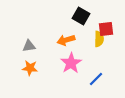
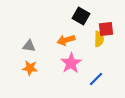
gray triangle: rotated 16 degrees clockwise
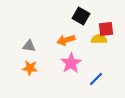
yellow semicircle: rotated 91 degrees counterclockwise
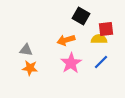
gray triangle: moved 3 px left, 4 px down
blue line: moved 5 px right, 17 px up
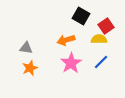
red square: moved 3 px up; rotated 28 degrees counterclockwise
gray triangle: moved 2 px up
orange star: rotated 28 degrees counterclockwise
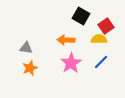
orange arrow: rotated 18 degrees clockwise
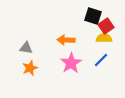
black square: moved 12 px right; rotated 12 degrees counterclockwise
yellow semicircle: moved 5 px right, 1 px up
blue line: moved 2 px up
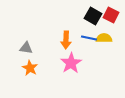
black square: rotated 12 degrees clockwise
red square: moved 5 px right, 11 px up; rotated 28 degrees counterclockwise
orange arrow: rotated 90 degrees counterclockwise
blue line: moved 12 px left, 22 px up; rotated 56 degrees clockwise
orange star: rotated 21 degrees counterclockwise
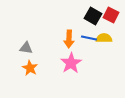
orange arrow: moved 3 px right, 1 px up
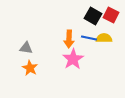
pink star: moved 2 px right, 4 px up
